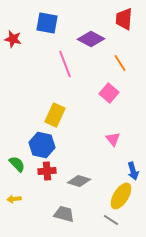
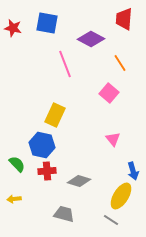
red star: moved 11 px up
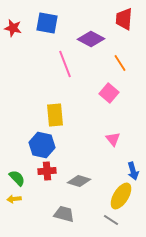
yellow rectangle: rotated 30 degrees counterclockwise
green semicircle: moved 14 px down
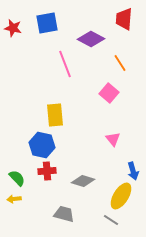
blue square: rotated 20 degrees counterclockwise
gray diamond: moved 4 px right
